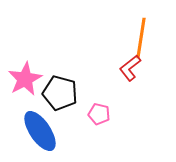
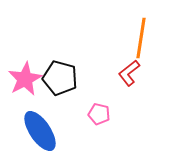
red L-shape: moved 1 px left, 5 px down
black pentagon: moved 15 px up
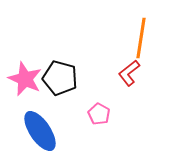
pink star: rotated 20 degrees counterclockwise
pink pentagon: rotated 15 degrees clockwise
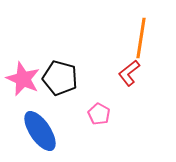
pink star: moved 2 px left
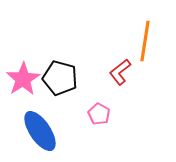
orange line: moved 4 px right, 3 px down
red L-shape: moved 9 px left, 1 px up
pink star: rotated 16 degrees clockwise
